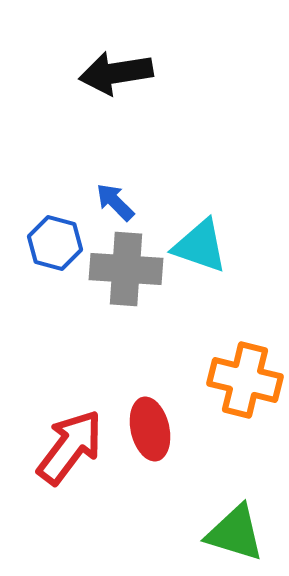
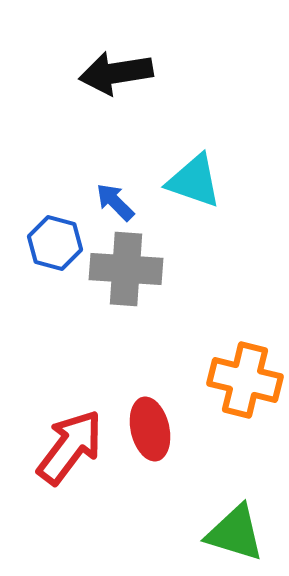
cyan triangle: moved 6 px left, 65 px up
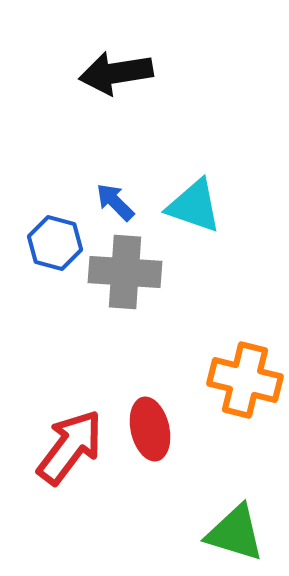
cyan triangle: moved 25 px down
gray cross: moved 1 px left, 3 px down
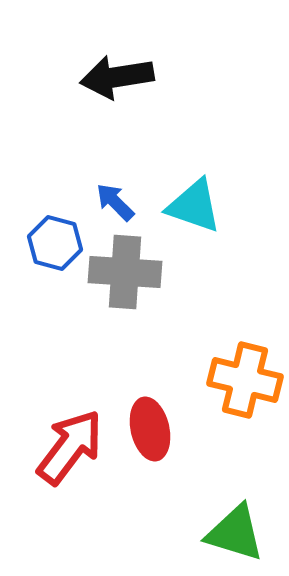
black arrow: moved 1 px right, 4 px down
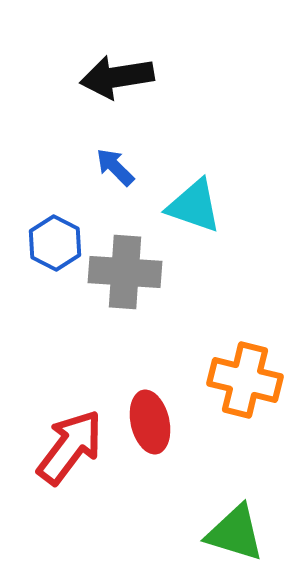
blue arrow: moved 35 px up
blue hexagon: rotated 12 degrees clockwise
red ellipse: moved 7 px up
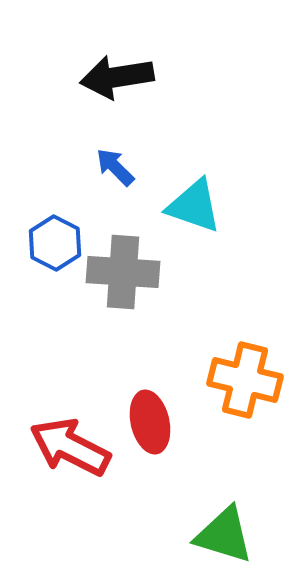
gray cross: moved 2 px left
red arrow: rotated 100 degrees counterclockwise
green triangle: moved 11 px left, 2 px down
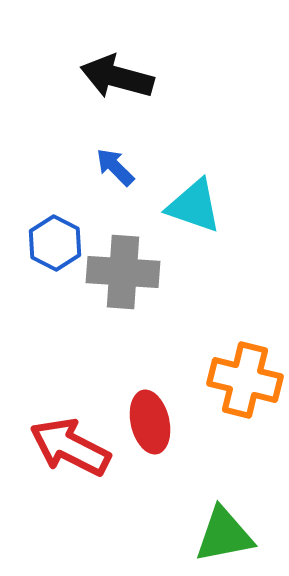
black arrow: rotated 24 degrees clockwise
green triangle: rotated 28 degrees counterclockwise
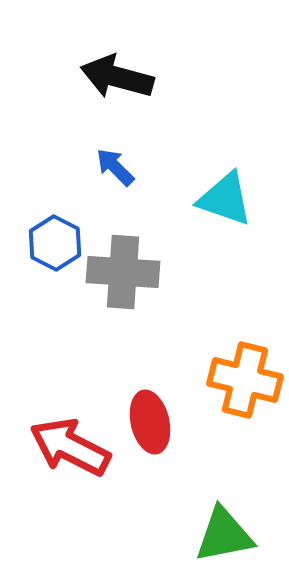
cyan triangle: moved 31 px right, 7 px up
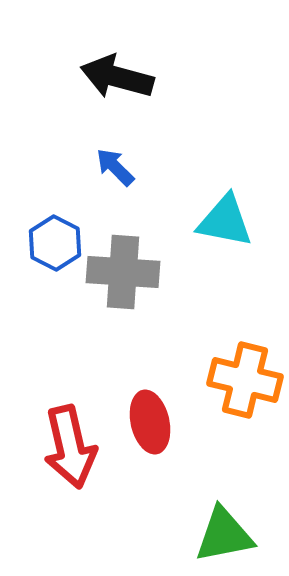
cyan triangle: moved 22 px down; rotated 8 degrees counterclockwise
red arrow: rotated 130 degrees counterclockwise
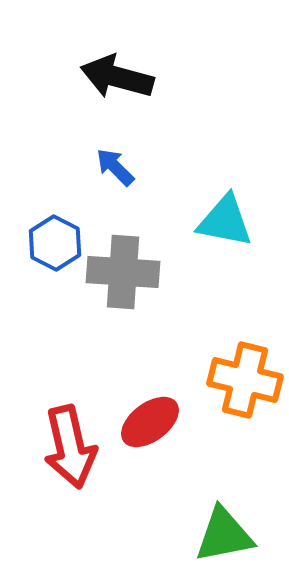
red ellipse: rotated 66 degrees clockwise
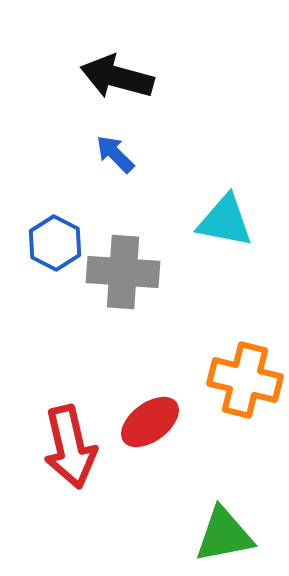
blue arrow: moved 13 px up
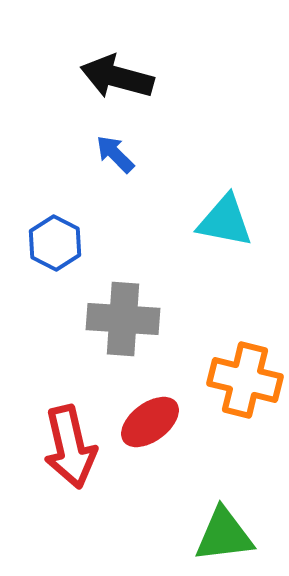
gray cross: moved 47 px down
green triangle: rotated 4 degrees clockwise
